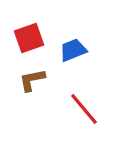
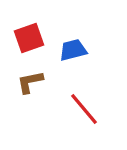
blue trapezoid: rotated 8 degrees clockwise
brown L-shape: moved 2 px left, 2 px down
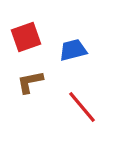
red square: moved 3 px left, 1 px up
red line: moved 2 px left, 2 px up
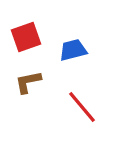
brown L-shape: moved 2 px left
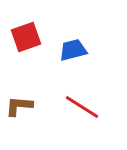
brown L-shape: moved 9 px left, 24 px down; rotated 16 degrees clockwise
red line: rotated 18 degrees counterclockwise
